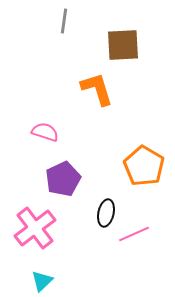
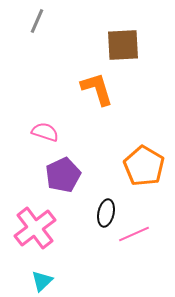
gray line: moved 27 px left; rotated 15 degrees clockwise
purple pentagon: moved 4 px up
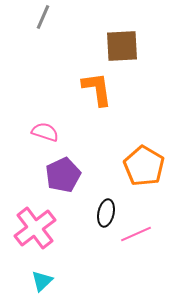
gray line: moved 6 px right, 4 px up
brown square: moved 1 px left, 1 px down
orange L-shape: rotated 9 degrees clockwise
pink line: moved 2 px right
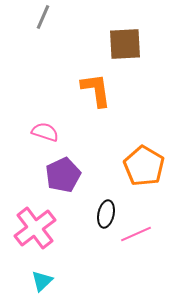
brown square: moved 3 px right, 2 px up
orange L-shape: moved 1 px left, 1 px down
black ellipse: moved 1 px down
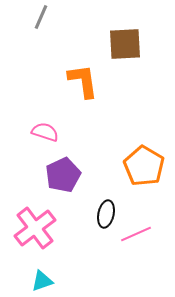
gray line: moved 2 px left
orange L-shape: moved 13 px left, 9 px up
cyan triangle: rotated 25 degrees clockwise
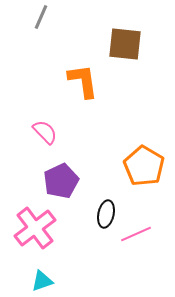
brown square: rotated 9 degrees clockwise
pink semicircle: rotated 28 degrees clockwise
purple pentagon: moved 2 px left, 6 px down
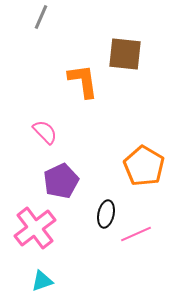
brown square: moved 10 px down
